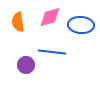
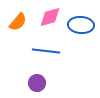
orange semicircle: rotated 132 degrees counterclockwise
blue line: moved 6 px left, 1 px up
purple circle: moved 11 px right, 18 px down
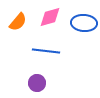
blue ellipse: moved 3 px right, 2 px up
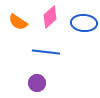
pink diamond: rotated 25 degrees counterclockwise
orange semicircle: rotated 84 degrees clockwise
blue line: moved 1 px down
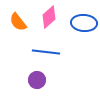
pink diamond: moved 1 px left
orange semicircle: rotated 18 degrees clockwise
purple circle: moved 3 px up
